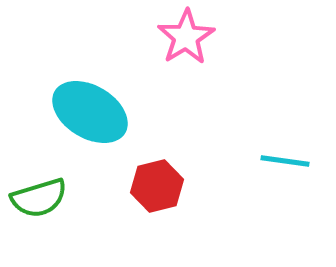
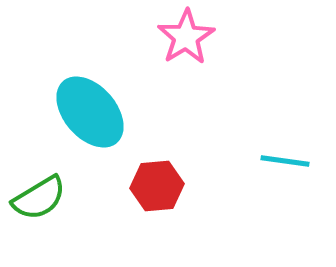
cyan ellipse: rotated 18 degrees clockwise
red hexagon: rotated 9 degrees clockwise
green semicircle: rotated 14 degrees counterclockwise
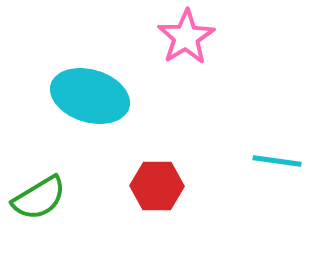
cyan ellipse: moved 16 px up; rotated 32 degrees counterclockwise
cyan line: moved 8 px left
red hexagon: rotated 6 degrees clockwise
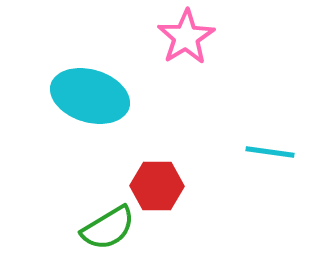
cyan line: moved 7 px left, 9 px up
green semicircle: moved 69 px right, 30 px down
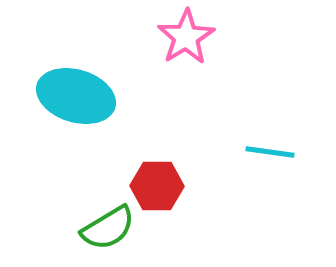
cyan ellipse: moved 14 px left
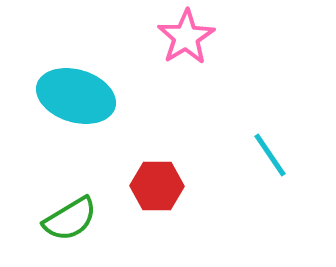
cyan line: moved 3 px down; rotated 48 degrees clockwise
green semicircle: moved 38 px left, 9 px up
